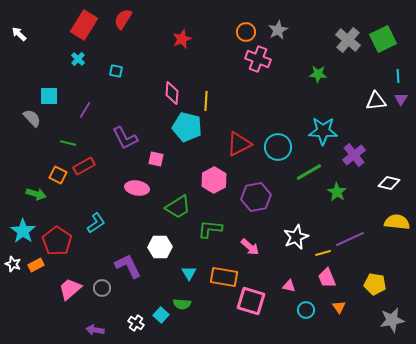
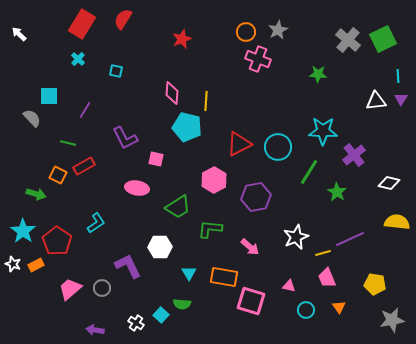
red rectangle at (84, 25): moved 2 px left, 1 px up
green line at (309, 172): rotated 28 degrees counterclockwise
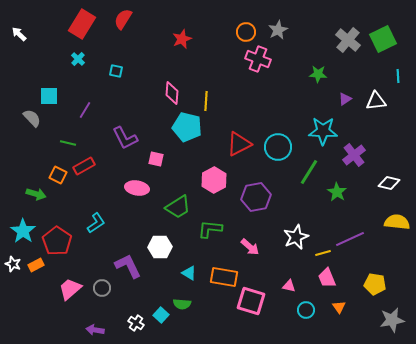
purple triangle at (401, 99): moved 56 px left; rotated 24 degrees clockwise
cyan triangle at (189, 273): rotated 28 degrees counterclockwise
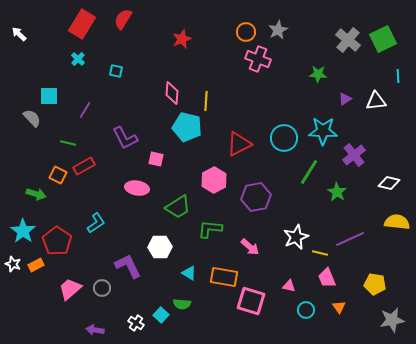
cyan circle at (278, 147): moved 6 px right, 9 px up
yellow line at (323, 253): moved 3 px left; rotated 28 degrees clockwise
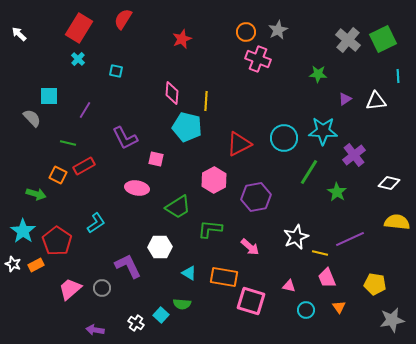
red rectangle at (82, 24): moved 3 px left, 4 px down
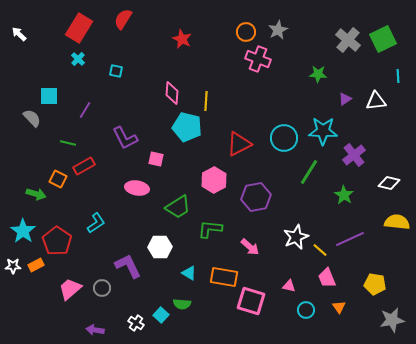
red star at (182, 39): rotated 24 degrees counterclockwise
orange square at (58, 175): moved 4 px down
green star at (337, 192): moved 7 px right, 3 px down
yellow line at (320, 253): moved 3 px up; rotated 28 degrees clockwise
white star at (13, 264): moved 2 px down; rotated 21 degrees counterclockwise
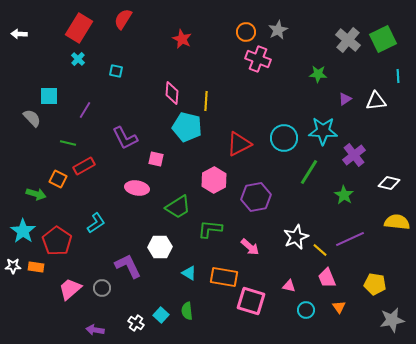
white arrow at (19, 34): rotated 42 degrees counterclockwise
orange rectangle at (36, 265): moved 2 px down; rotated 35 degrees clockwise
green semicircle at (182, 304): moved 5 px right, 7 px down; rotated 78 degrees clockwise
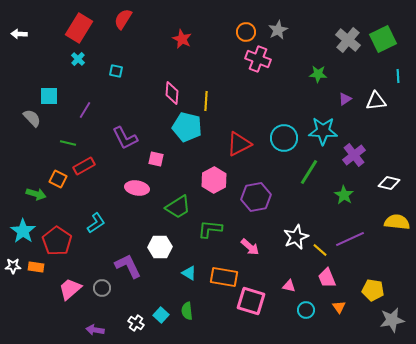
yellow pentagon at (375, 284): moved 2 px left, 6 px down
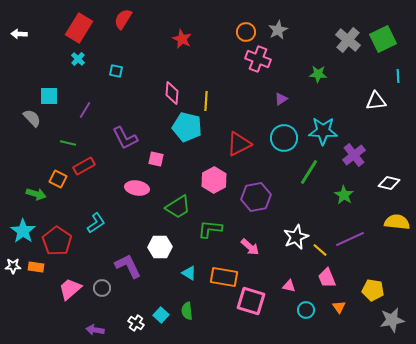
purple triangle at (345, 99): moved 64 px left
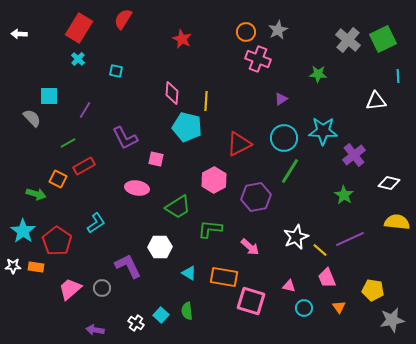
green line at (68, 143): rotated 42 degrees counterclockwise
green line at (309, 172): moved 19 px left, 1 px up
cyan circle at (306, 310): moved 2 px left, 2 px up
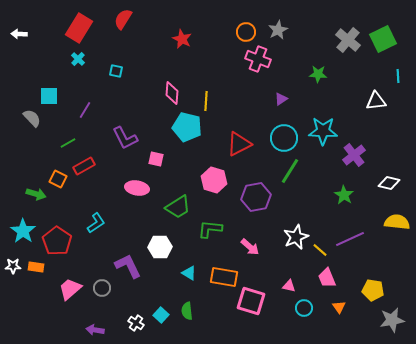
pink hexagon at (214, 180): rotated 15 degrees counterclockwise
